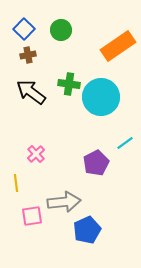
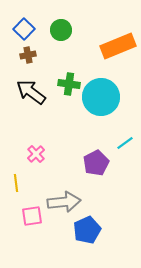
orange rectangle: rotated 12 degrees clockwise
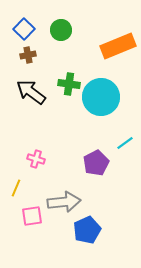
pink cross: moved 5 px down; rotated 30 degrees counterclockwise
yellow line: moved 5 px down; rotated 30 degrees clockwise
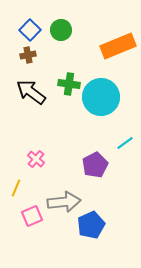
blue square: moved 6 px right, 1 px down
pink cross: rotated 24 degrees clockwise
purple pentagon: moved 1 px left, 2 px down
pink square: rotated 15 degrees counterclockwise
blue pentagon: moved 4 px right, 5 px up
